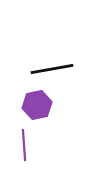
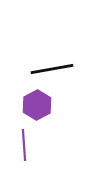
purple hexagon: rotated 16 degrees counterclockwise
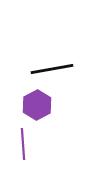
purple line: moved 1 px left, 1 px up
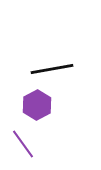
purple line: rotated 32 degrees counterclockwise
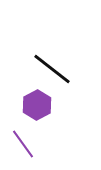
black line: rotated 48 degrees clockwise
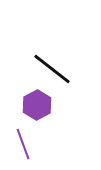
purple line: rotated 16 degrees clockwise
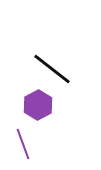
purple hexagon: moved 1 px right
